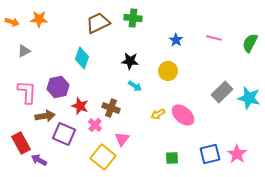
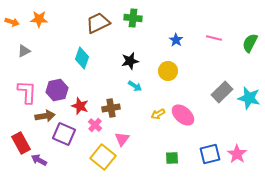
black star: rotated 18 degrees counterclockwise
purple hexagon: moved 1 px left, 3 px down
brown cross: rotated 30 degrees counterclockwise
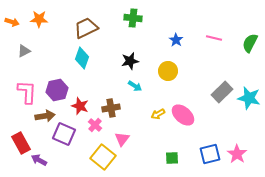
brown trapezoid: moved 12 px left, 5 px down
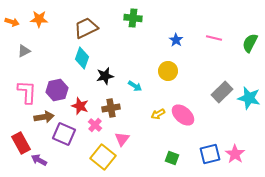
black star: moved 25 px left, 15 px down
brown arrow: moved 1 px left, 1 px down
pink star: moved 2 px left
green square: rotated 24 degrees clockwise
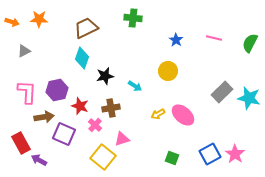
pink triangle: rotated 35 degrees clockwise
blue square: rotated 15 degrees counterclockwise
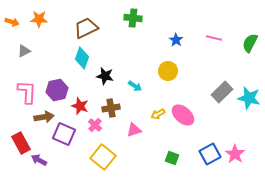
black star: rotated 24 degrees clockwise
pink triangle: moved 12 px right, 9 px up
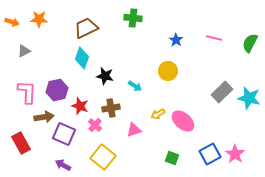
pink ellipse: moved 6 px down
purple arrow: moved 24 px right, 5 px down
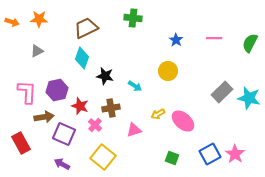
pink line: rotated 14 degrees counterclockwise
gray triangle: moved 13 px right
purple arrow: moved 1 px left, 1 px up
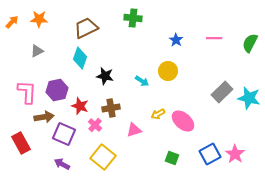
orange arrow: rotated 64 degrees counterclockwise
cyan diamond: moved 2 px left
cyan arrow: moved 7 px right, 5 px up
